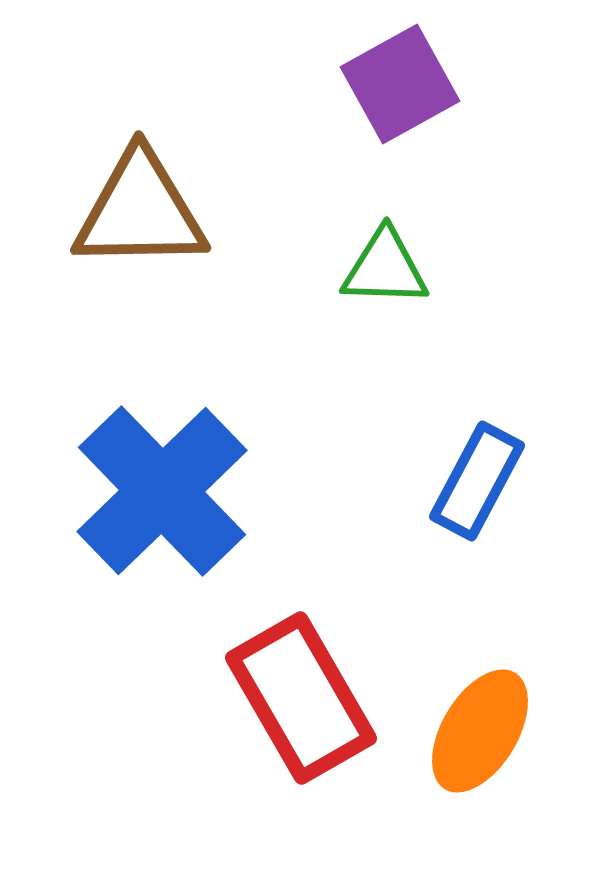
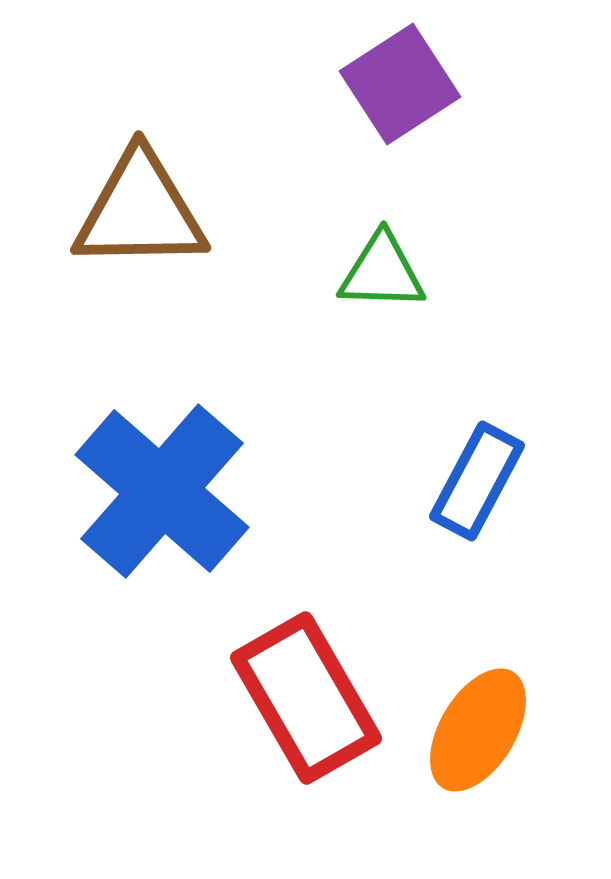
purple square: rotated 4 degrees counterclockwise
green triangle: moved 3 px left, 4 px down
blue cross: rotated 5 degrees counterclockwise
red rectangle: moved 5 px right
orange ellipse: moved 2 px left, 1 px up
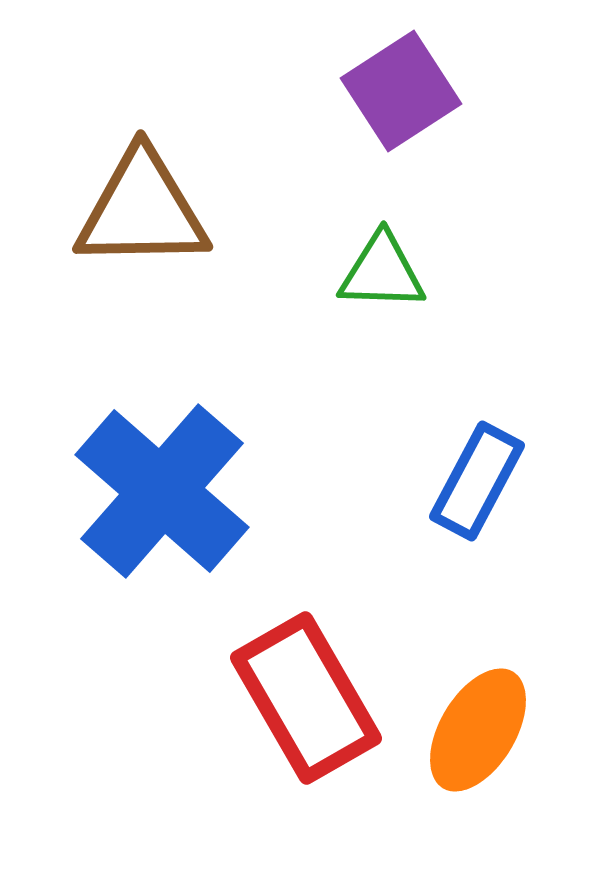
purple square: moved 1 px right, 7 px down
brown triangle: moved 2 px right, 1 px up
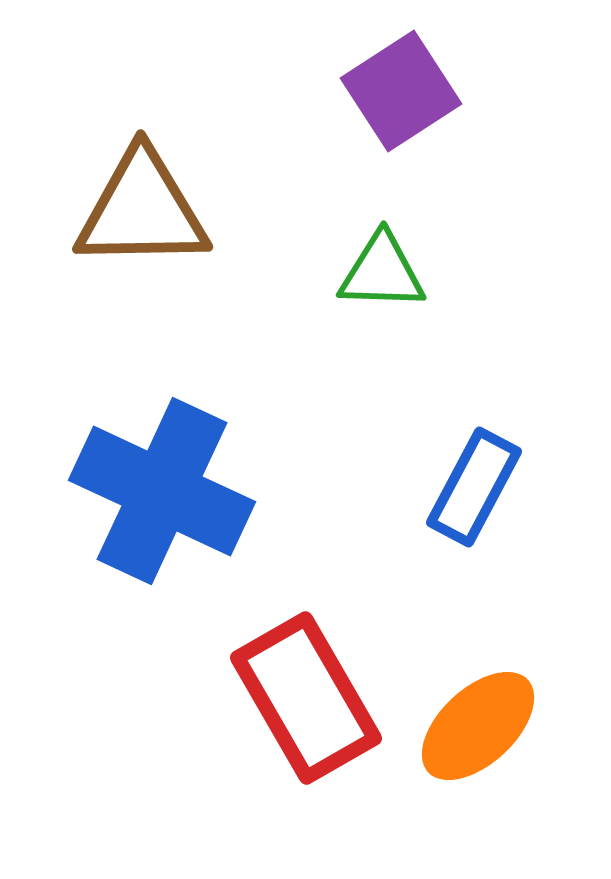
blue rectangle: moved 3 px left, 6 px down
blue cross: rotated 16 degrees counterclockwise
orange ellipse: moved 4 px up; rotated 16 degrees clockwise
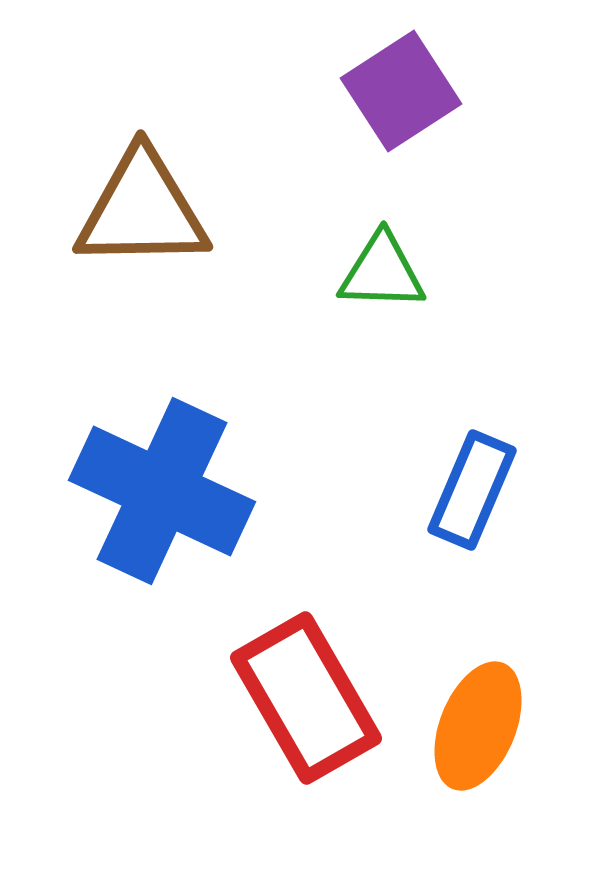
blue rectangle: moved 2 px left, 3 px down; rotated 5 degrees counterclockwise
orange ellipse: rotated 25 degrees counterclockwise
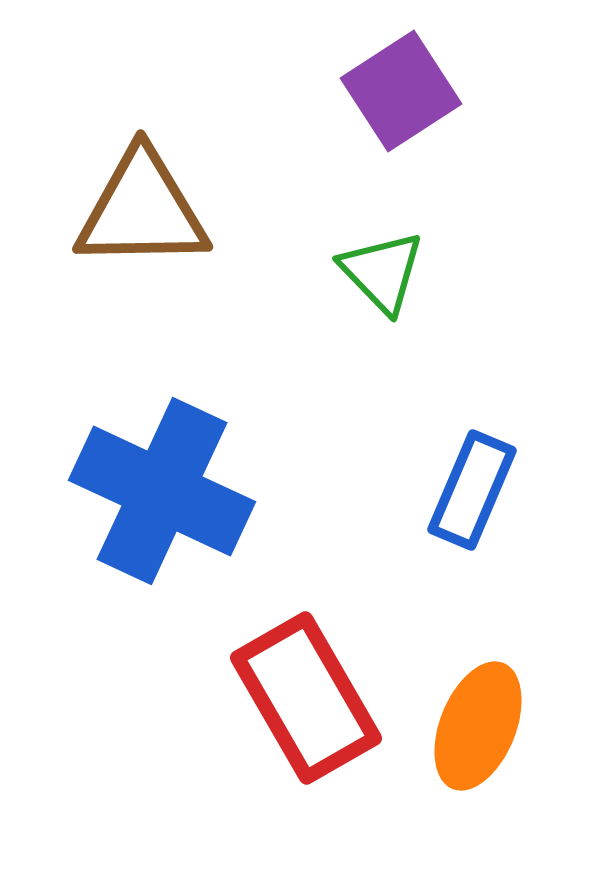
green triangle: rotated 44 degrees clockwise
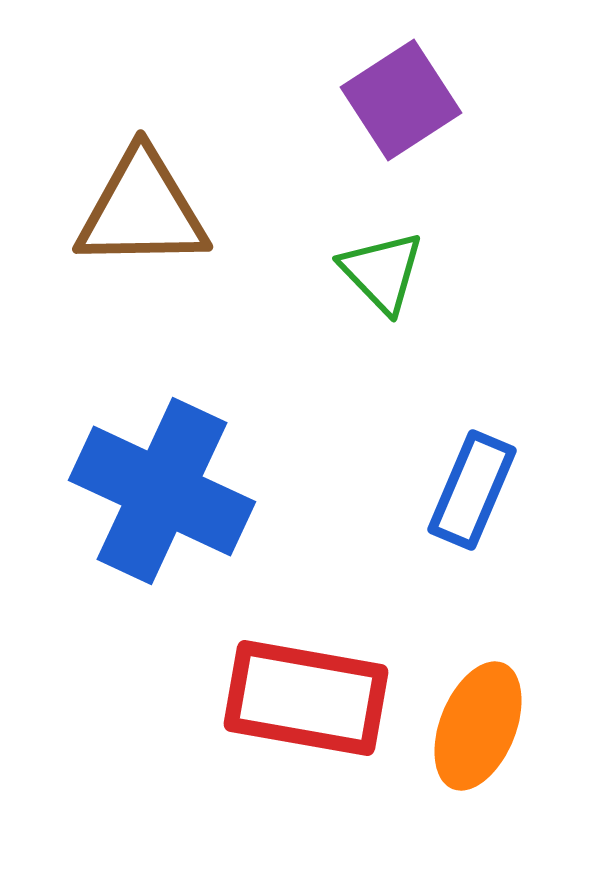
purple square: moved 9 px down
red rectangle: rotated 50 degrees counterclockwise
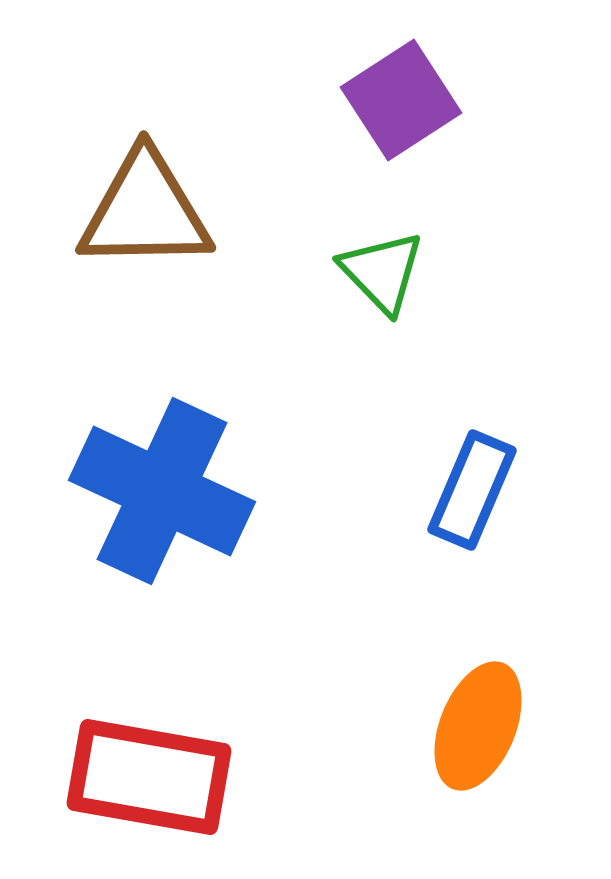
brown triangle: moved 3 px right, 1 px down
red rectangle: moved 157 px left, 79 px down
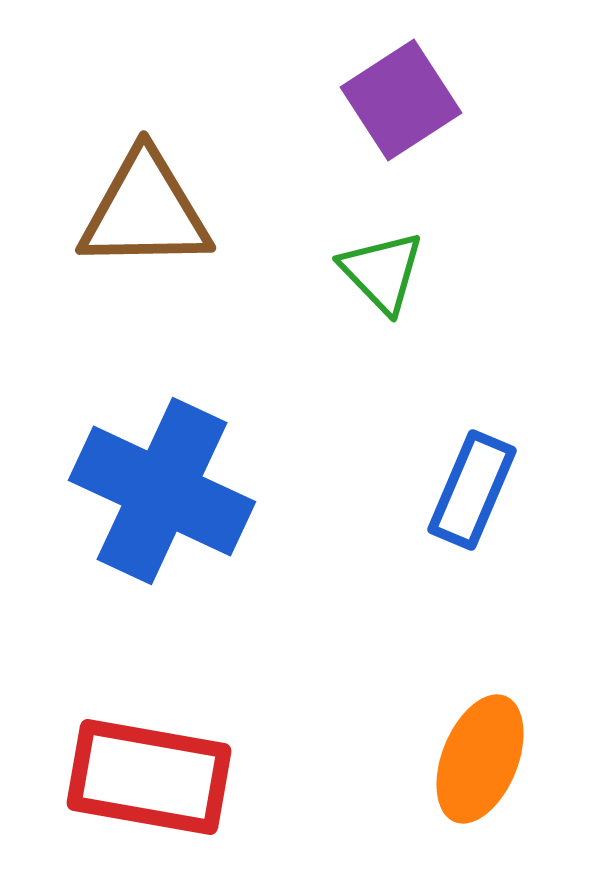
orange ellipse: moved 2 px right, 33 px down
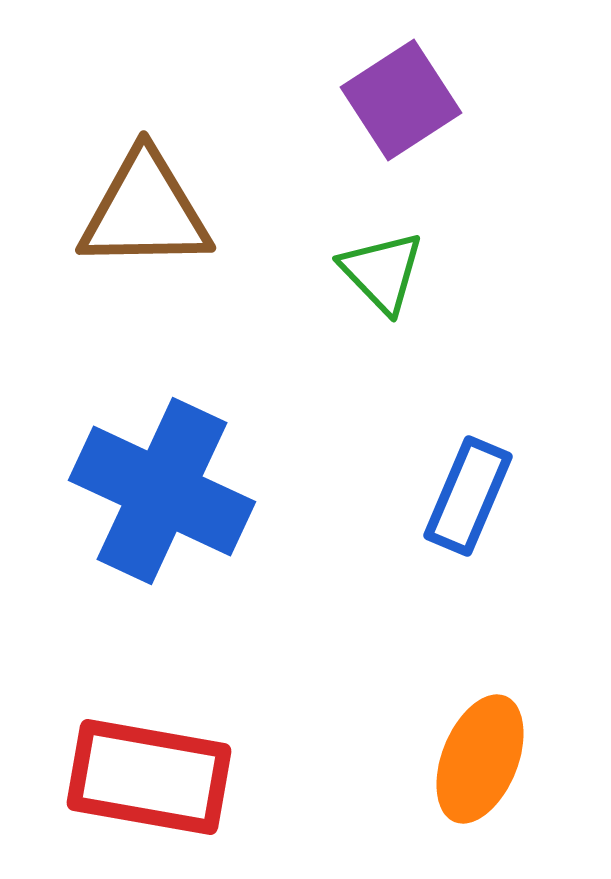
blue rectangle: moved 4 px left, 6 px down
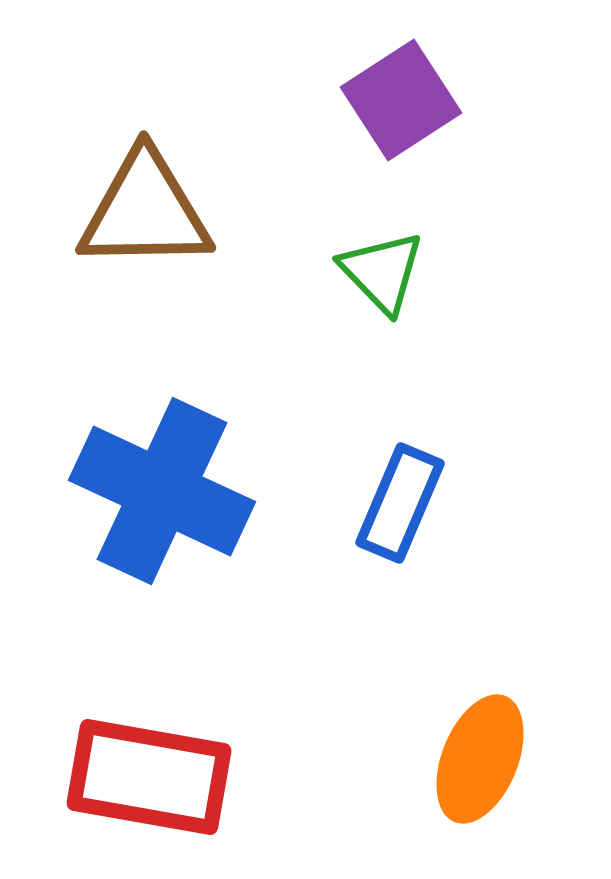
blue rectangle: moved 68 px left, 7 px down
